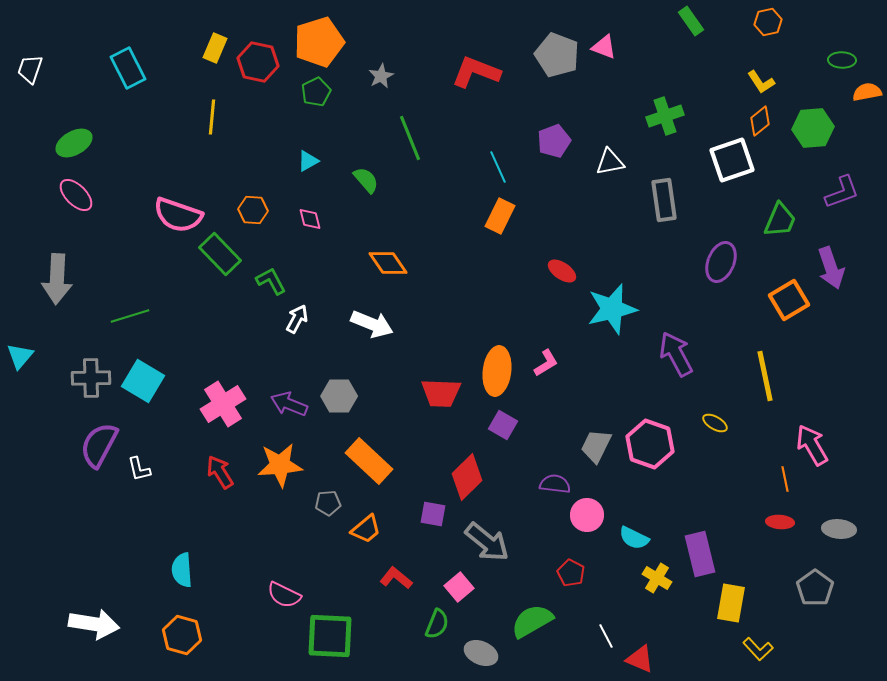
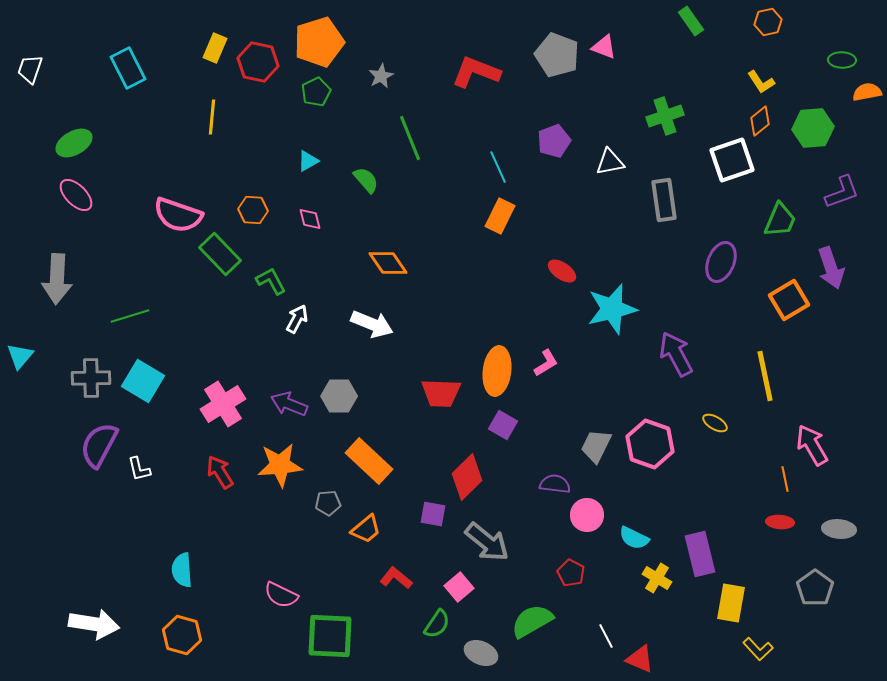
pink semicircle at (284, 595): moved 3 px left
green semicircle at (437, 624): rotated 12 degrees clockwise
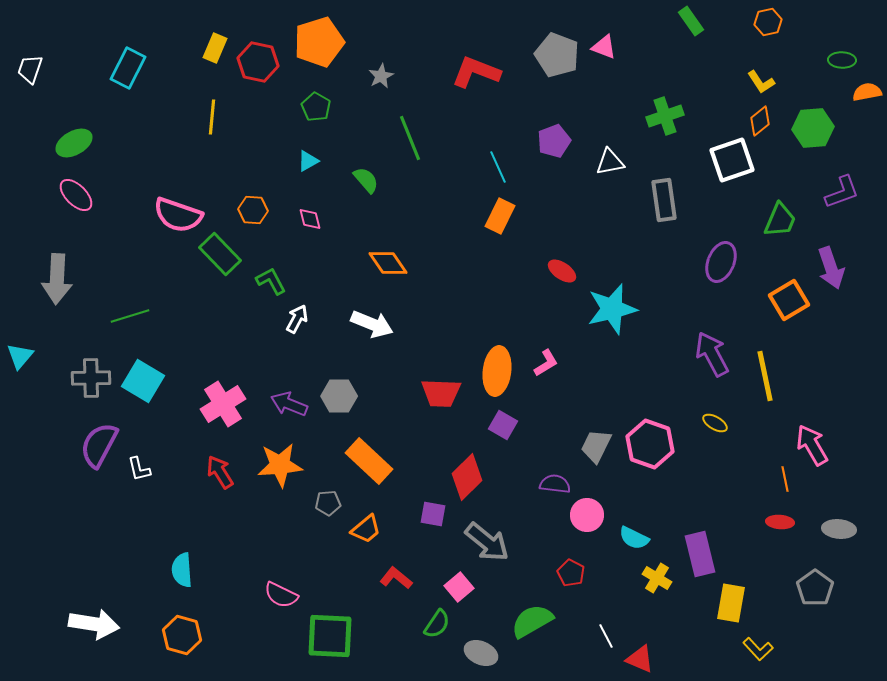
cyan rectangle at (128, 68): rotated 54 degrees clockwise
green pentagon at (316, 92): moved 15 px down; rotated 16 degrees counterclockwise
purple arrow at (676, 354): moved 36 px right
